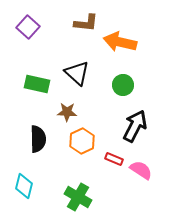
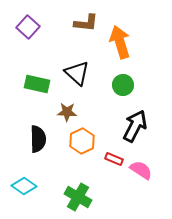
orange arrow: rotated 60 degrees clockwise
cyan diamond: rotated 70 degrees counterclockwise
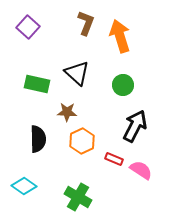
brown L-shape: rotated 75 degrees counterclockwise
orange arrow: moved 6 px up
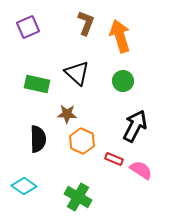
purple square: rotated 25 degrees clockwise
green circle: moved 4 px up
brown star: moved 2 px down
orange hexagon: rotated 10 degrees counterclockwise
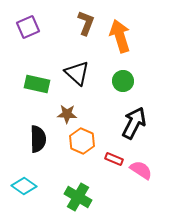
black arrow: moved 1 px left, 3 px up
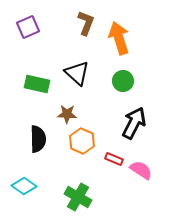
orange arrow: moved 1 px left, 2 px down
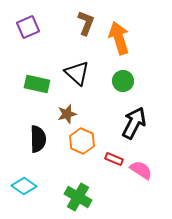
brown star: rotated 18 degrees counterclockwise
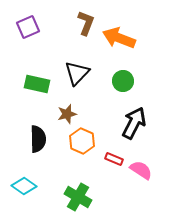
orange arrow: rotated 52 degrees counterclockwise
black triangle: rotated 32 degrees clockwise
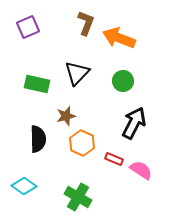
brown star: moved 1 px left, 2 px down
orange hexagon: moved 2 px down
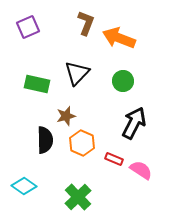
black semicircle: moved 7 px right, 1 px down
green cross: rotated 16 degrees clockwise
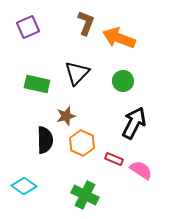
green cross: moved 7 px right, 2 px up; rotated 20 degrees counterclockwise
